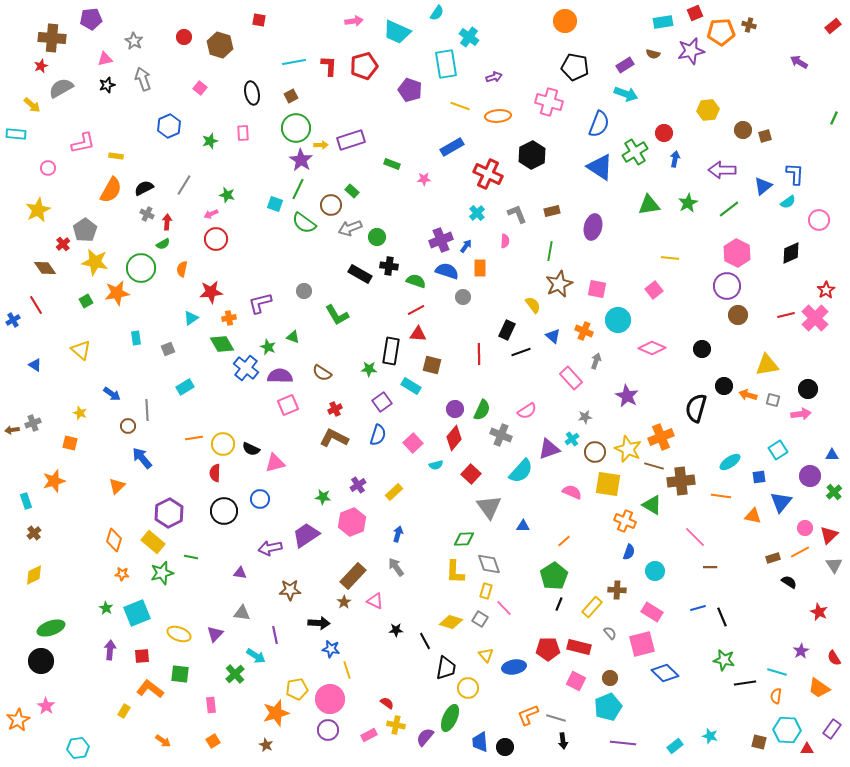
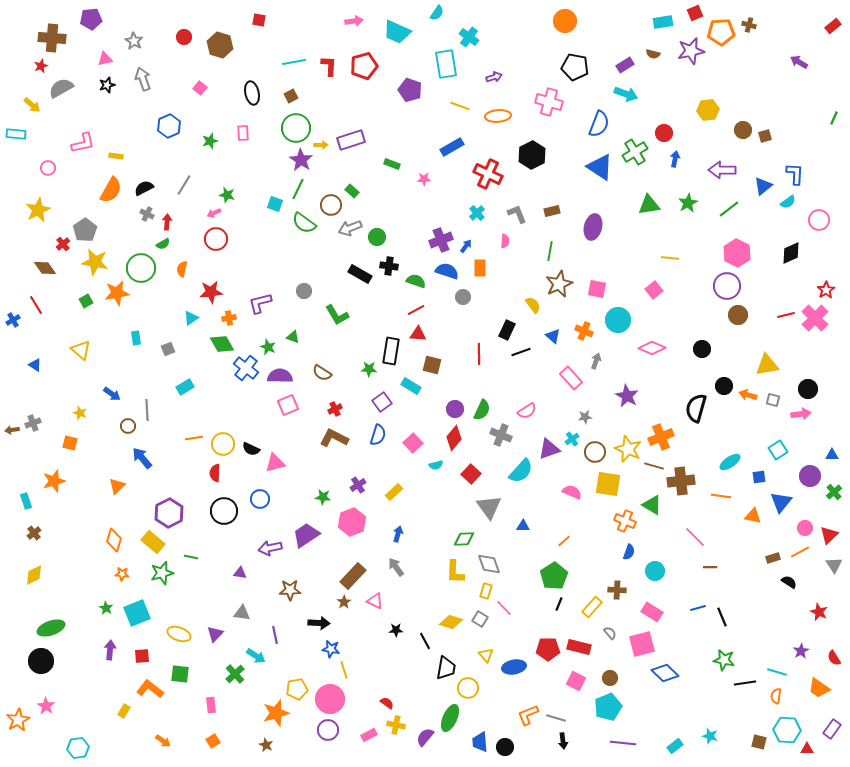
pink arrow at (211, 214): moved 3 px right, 1 px up
yellow line at (347, 670): moved 3 px left
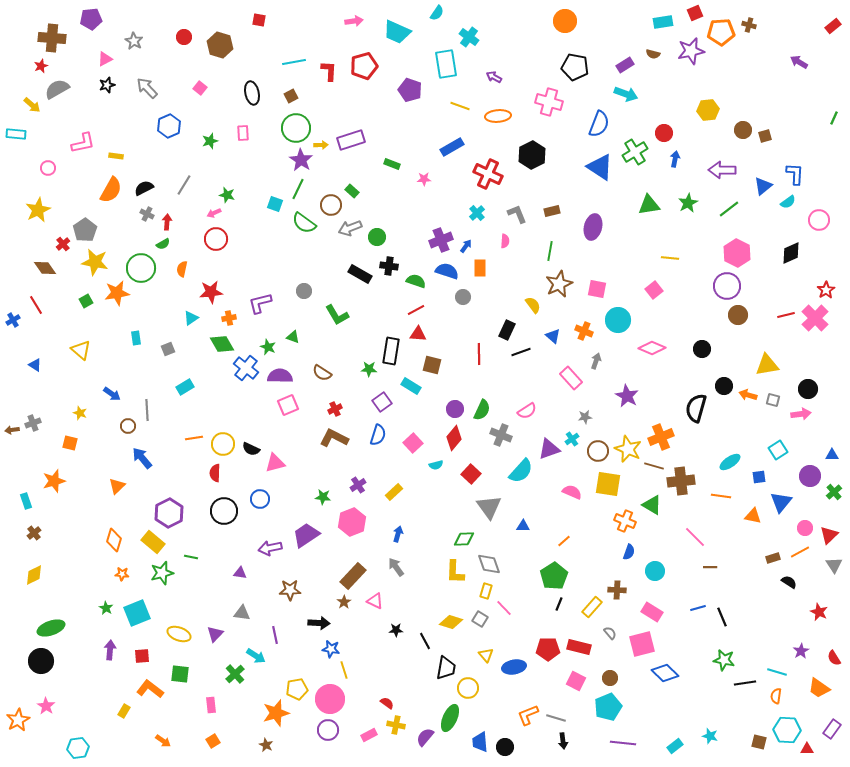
pink triangle at (105, 59): rotated 14 degrees counterclockwise
red L-shape at (329, 66): moved 5 px down
purple arrow at (494, 77): rotated 133 degrees counterclockwise
gray arrow at (143, 79): moved 4 px right, 9 px down; rotated 25 degrees counterclockwise
gray semicircle at (61, 88): moved 4 px left, 1 px down
brown circle at (595, 452): moved 3 px right, 1 px up
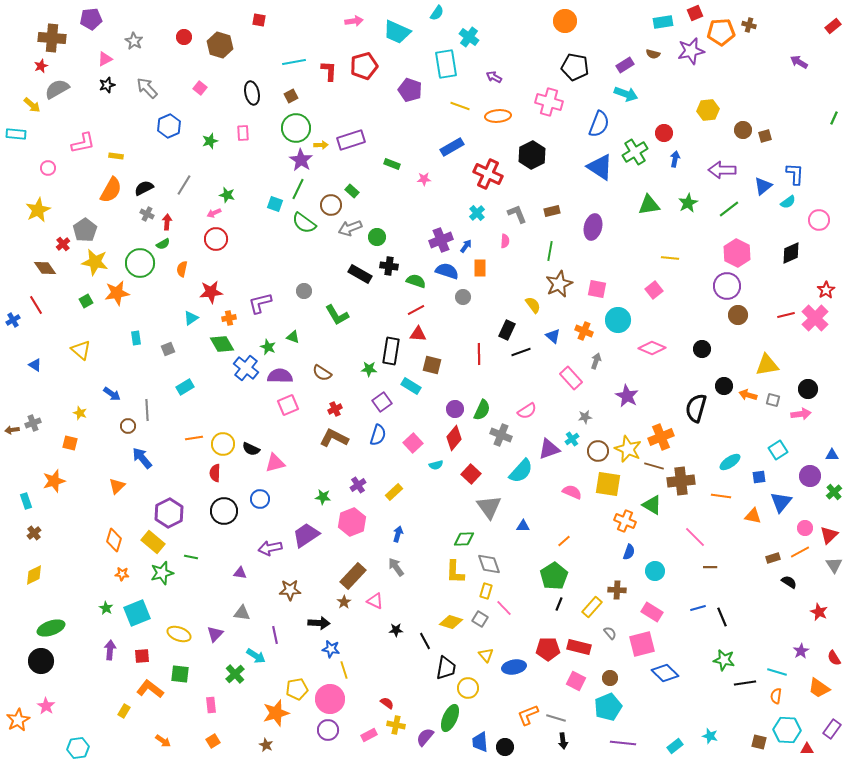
green circle at (141, 268): moved 1 px left, 5 px up
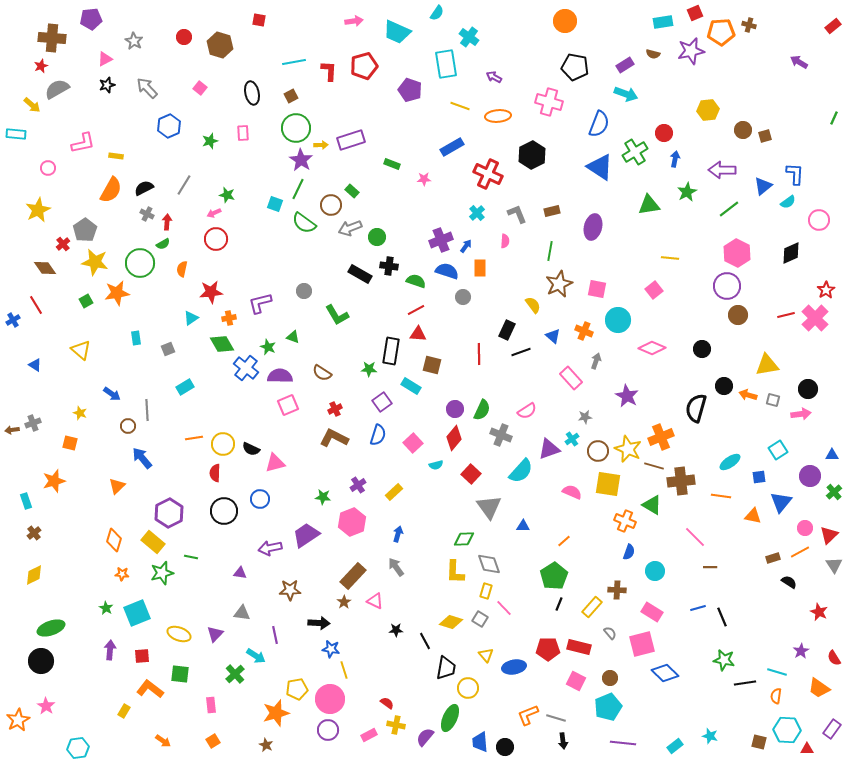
green star at (688, 203): moved 1 px left, 11 px up
